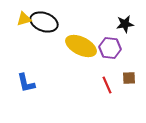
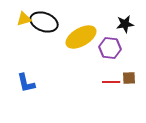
yellow ellipse: moved 9 px up; rotated 56 degrees counterclockwise
red line: moved 4 px right, 3 px up; rotated 66 degrees counterclockwise
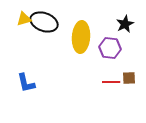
black star: rotated 18 degrees counterclockwise
yellow ellipse: rotated 56 degrees counterclockwise
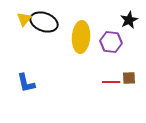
yellow triangle: rotated 35 degrees counterclockwise
black star: moved 4 px right, 4 px up
purple hexagon: moved 1 px right, 6 px up
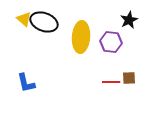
yellow triangle: rotated 28 degrees counterclockwise
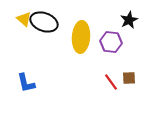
red line: rotated 54 degrees clockwise
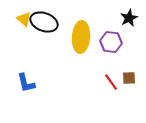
black star: moved 2 px up
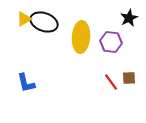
yellow triangle: rotated 49 degrees clockwise
